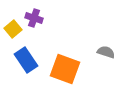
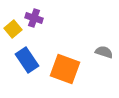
gray semicircle: moved 2 px left
blue rectangle: moved 1 px right
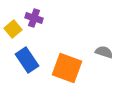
orange square: moved 2 px right, 1 px up
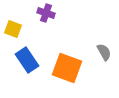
purple cross: moved 12 px right, 5 px up
yellow square: rotated 30 degrees counterclockwise
gray semicircle: rotated 42 degrees clockwise
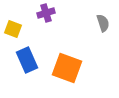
purple cross: rotated 36 degrees counterclockwise
gray semicircle: moved 1 px left, 29 px up; rotated 12 degrees clockwise
blue rectangle: rotated 10 degrees clockwise
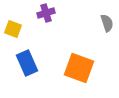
gray semicircle: moved 4 px right
blue rectangle: moved 3 px down
orange square: moved 12 px right
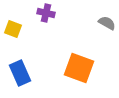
purple cross: rotated 30 degrees clockwise
gray semicircle: rotated 42 degrees counterclockwise
blue rectangle: moved 7 px left, 10 px down
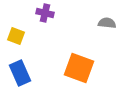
purple cross: moved 1 px left
gray semicircle: rotated 24 degrees counterclockwise
yellow square: moved 3 px right, 7 px down
